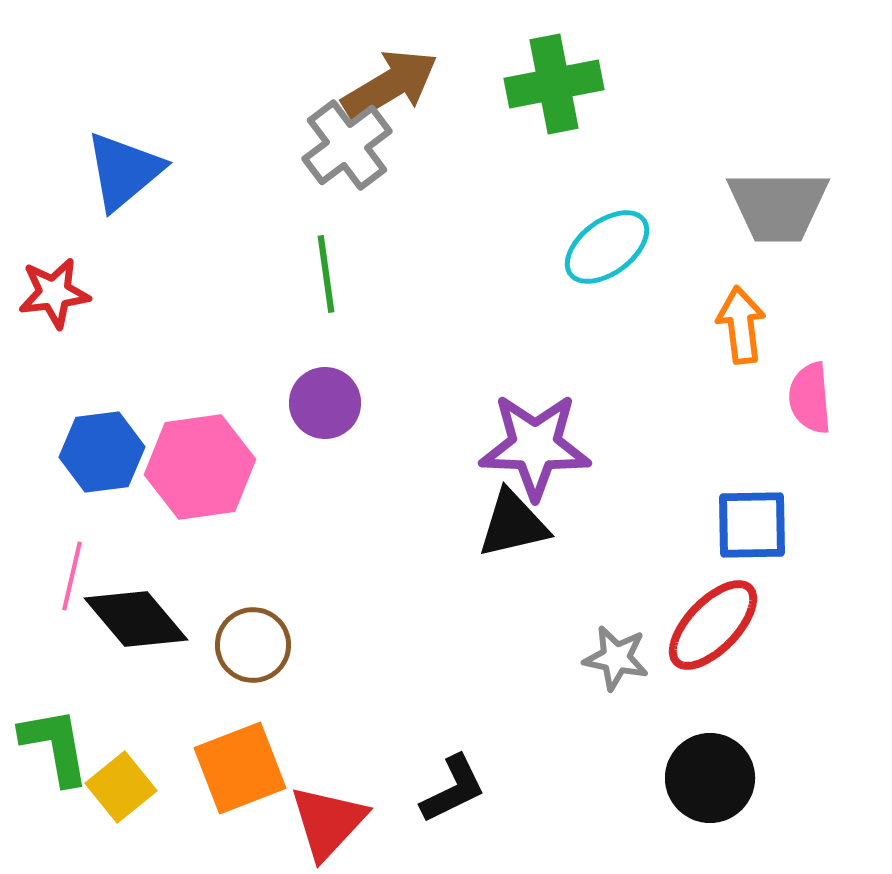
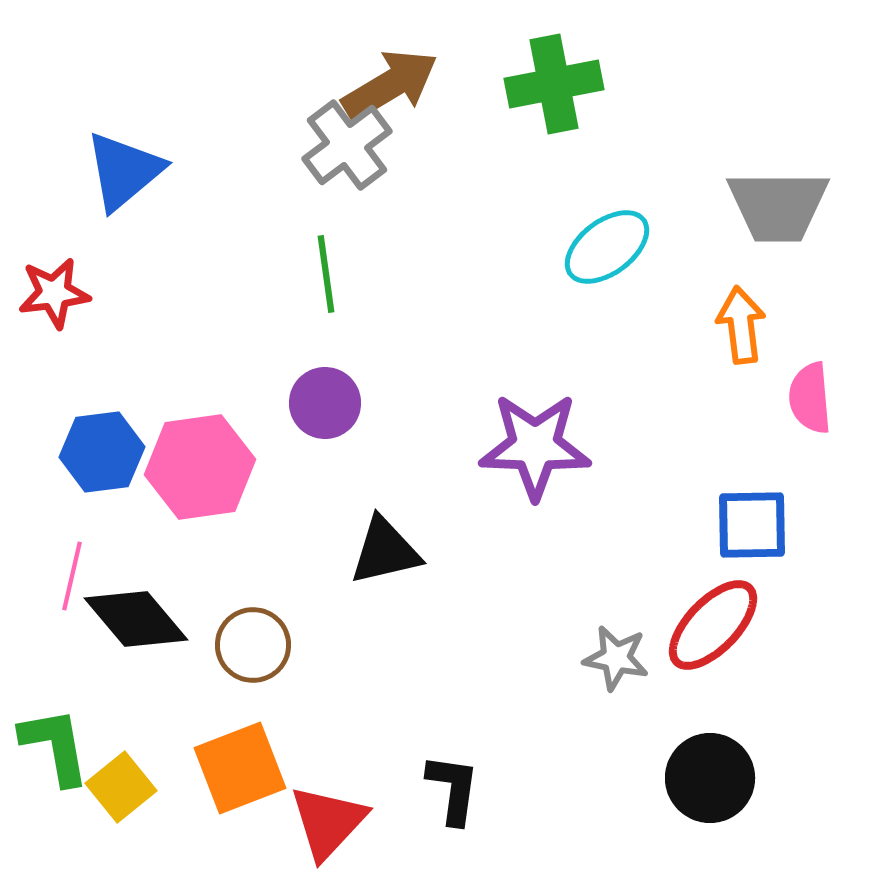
black triangle: moved 128 px left, 27 px down
black L-shape: rotated 56 degrees counterclockwise
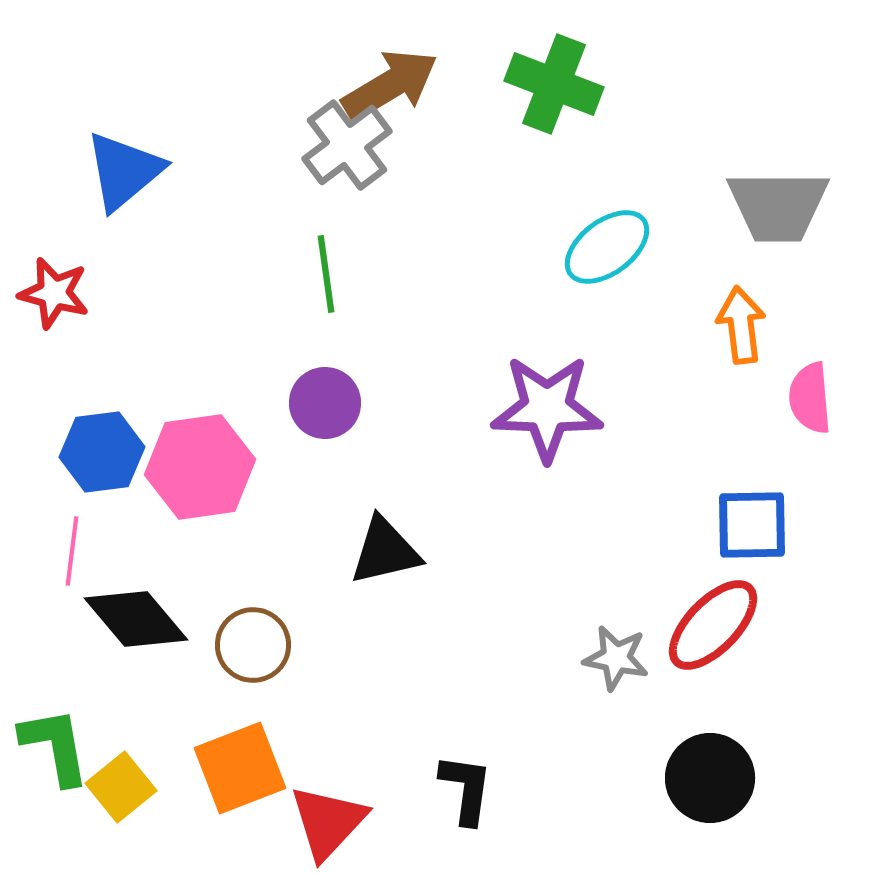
green cross: rotated 32 degrees clockwise
red star: rotated 22 degrees clockwise
purple star: moved 12 px right, 38 px up
pink line: moved 25 px up; rotated 6 degrees counterclockwise
black L-shape: moved 13 px right
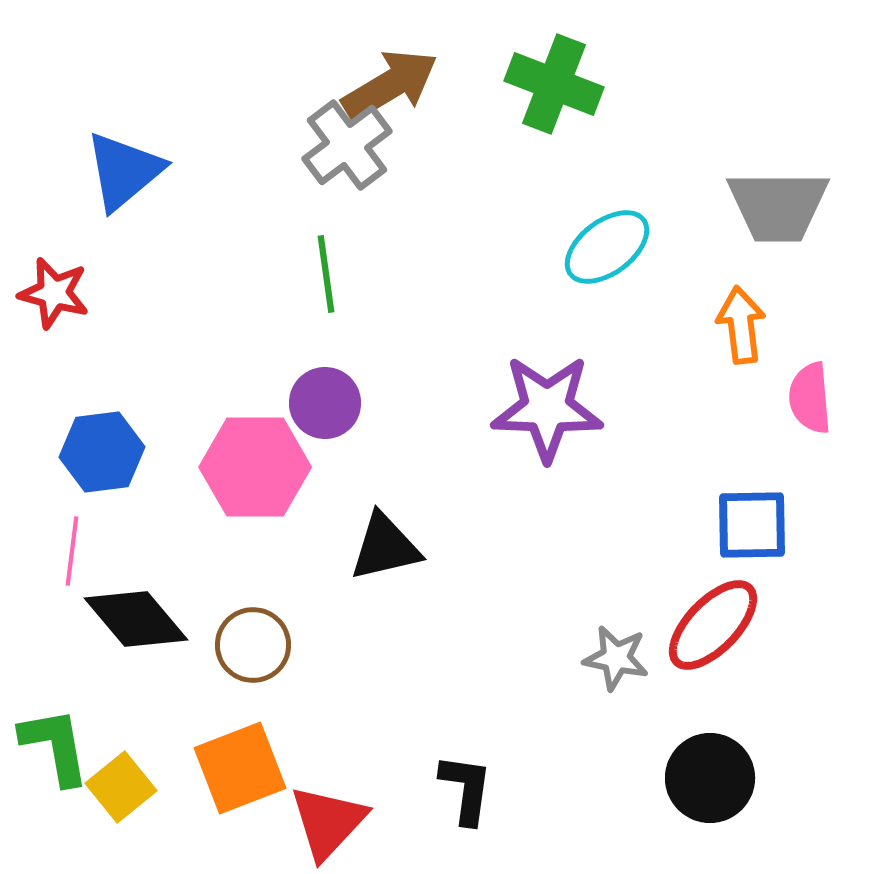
pink hexagon: moved 55 px right; rotated 8 degrees clockwise
black triangle: moved 4 px up
